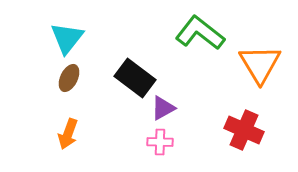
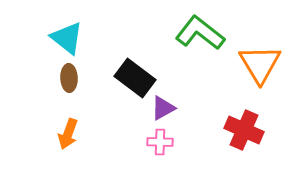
cyan triangle: rotated 30 degrees counterclockwise
brown ellipse: rotated 28 degrees counterclockwise
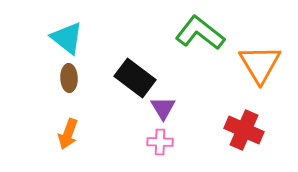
purple triangle: rotated 32 degrees counterclockwise
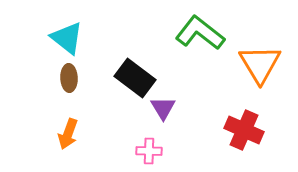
pink cross: moved 11 px left, 9 px down
